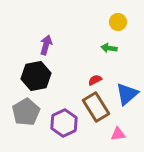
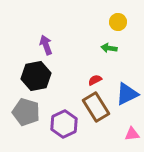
purple arrow: rotated 36 degrees counterclockwise
blue triangle: rotated 15 degrees clockwise
gray pentagon: rotated 24 degrees counterclockwise
purple hexagon: moved 1 px down
pink triangle: moved 14 px right
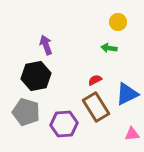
purple hexagon: rotated 20 degrees clockwise
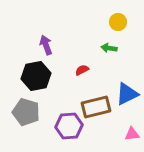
red semicircle: moved 13 px left, 10 px up
brown rectangle: rotated 72 degrees counterclockwise
purple hexagon: moved 5 px right, 2 px down
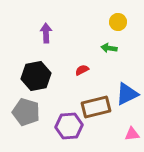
purple arrow: moved 12 px up; rotated 18 degrees clockwise
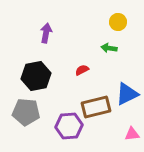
purple arrow: rotated 12 degrees clockwise
gray pentagon: rotated 12 degrees counterclockwise
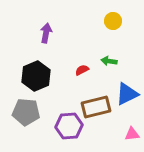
yellow circle: moved 5 px left, 1 px up
green arrow: moved 13 px down
black hexagon: rotated 12 degrees counterclockwise
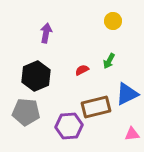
green arrow: rotated 70 degrees counterclockwise
